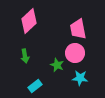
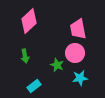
cyan star: rotated 14 degrees counterclockwise
cyan rectangle: moved 1 px left
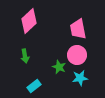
pink circle: moved 2 px right, 2 px down
green star: moved 2 px right, 2 px down
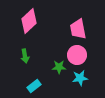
green star: rotated 24 degrees counterclockwise
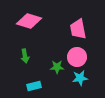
pink diamond: rotated 60 degrees clockwise
pink circle: moved 2 px down
green star: moved 2 px left
cyan rectangle: rotated 24 degrees clockwise
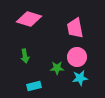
pink diamond: moved 2 px up
pink trapezoid: moved 3 px left, 1 px up
green star: moved 1 px down
